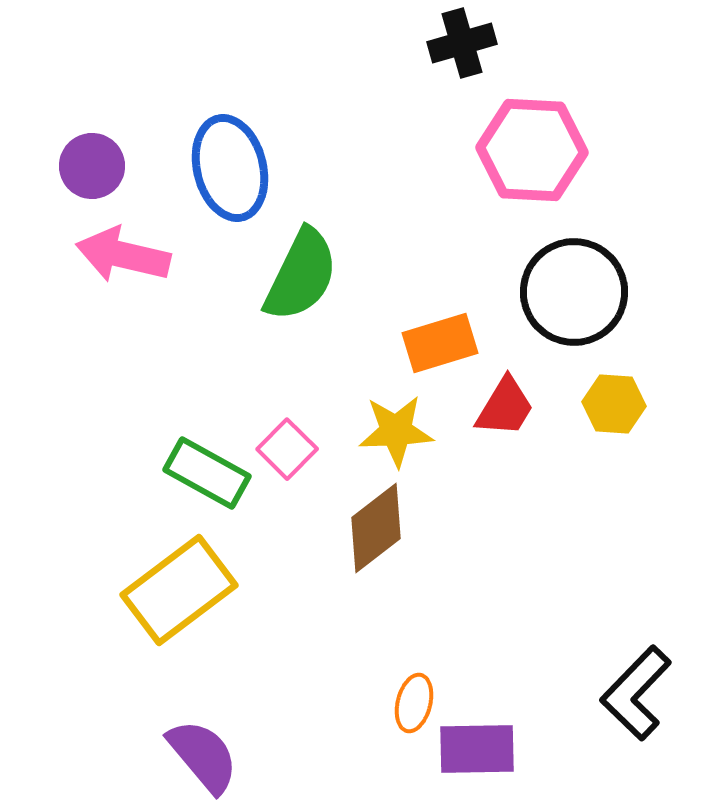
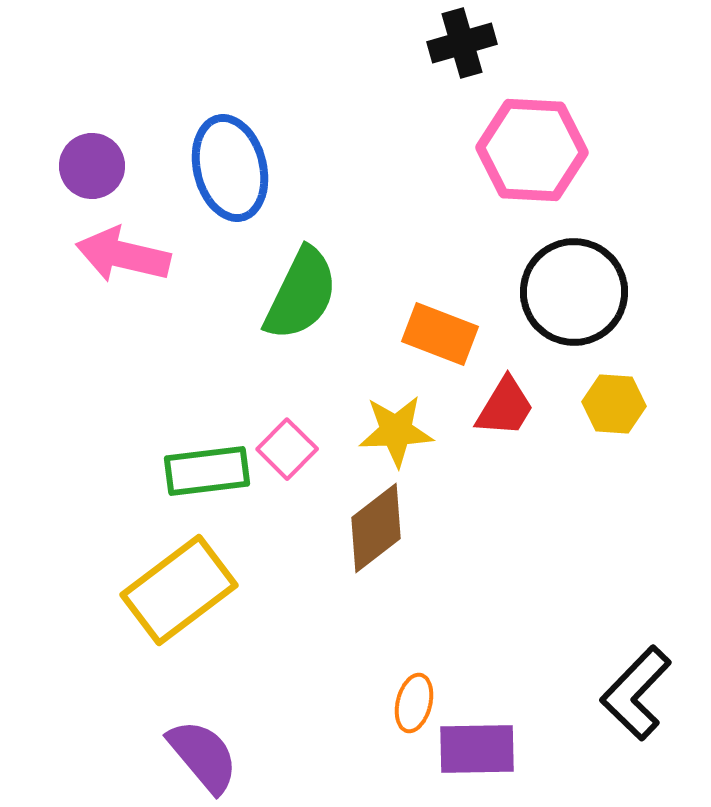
green semicircle: moved 19 px down
orange rectangle: moved 9 px up; rotated 38 degrees clockwise
green rectangle: moved 2 px up; rotated 36 degrees counterclockwise
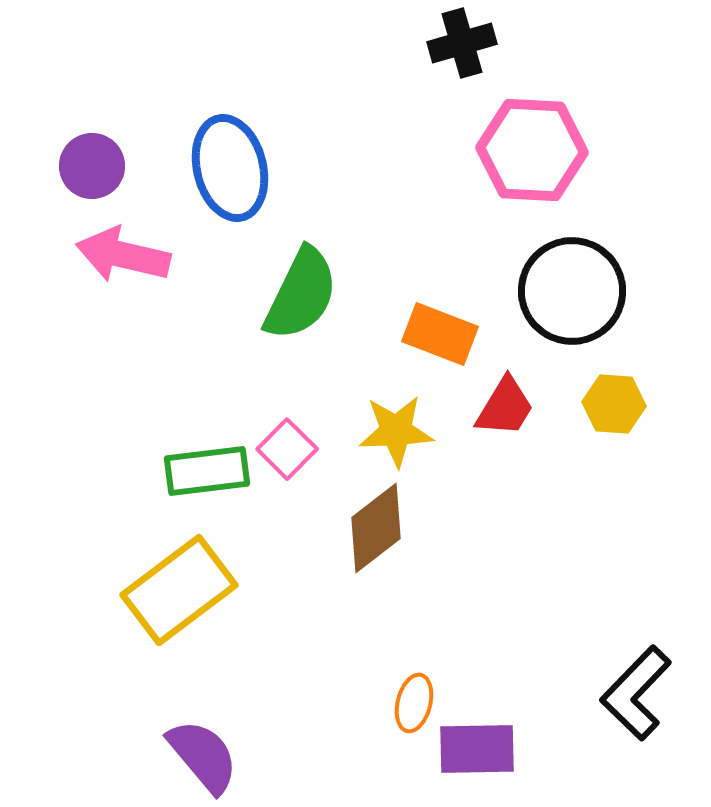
black circle: moved 2 px left, 1 px up
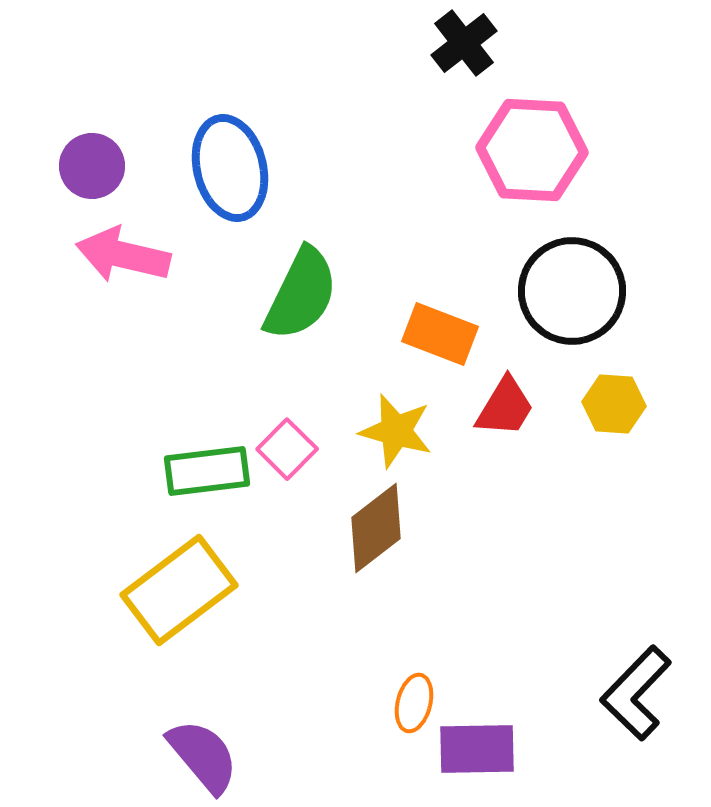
black cross: moved 2 px right; rotated 22 degrees counterclockwise
yellow star: rotated 18 degrees clockwise
